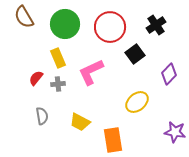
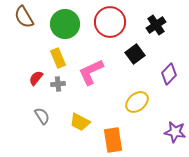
red circle: moved 5 px up
gray semicircle: rotated 24 degrees counterclockwise
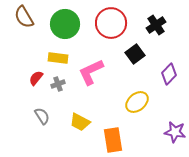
red circle: moved 1 px right, 1 px down
yellow rectangle: rotated 60 degrees counterclockwise
gray cross: rotated 16 degrees counterclockwise
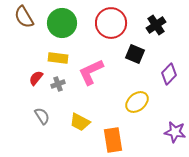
green circle: moved 3 px left, 1 px up
black square: rotated 30 degrees counterclockwise
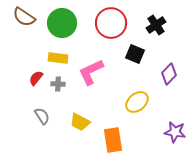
brown semicircle: rotated 25 degrees counterclockwise
gray cross: rotated 24 degrees clockwise
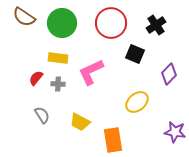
gray semicircle: moved 1 px up
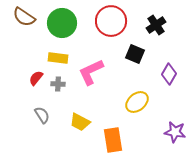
red circle: moved 2 px up
purple diamond: rotated 15 degrees counterclockwise
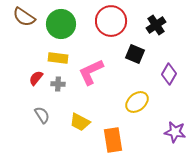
green circle: moved 1 px left, 1 px down
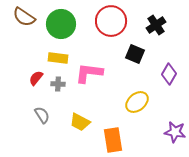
pink L-shape: moved 2 px left, 1 px down; rotated 32 degrees clockwise
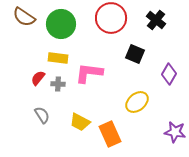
red circle: moved 3 px up
black cross: moved 5 px up; rotated 18 degrees counterclockwise
red semicircle: moved 2 px right
orange rectangle: moved 3 px left, 6 px up; rotated 15 degrees counterclockwise
